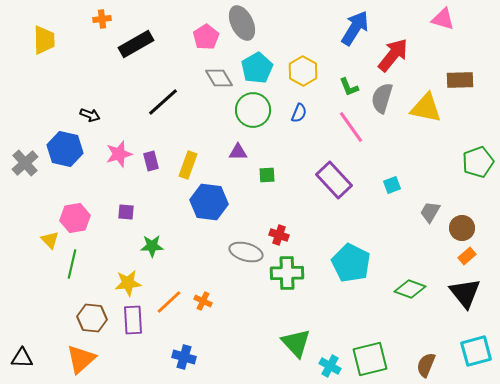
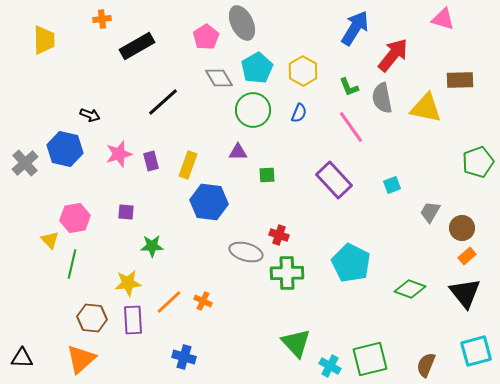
black rectangle at (136, 44): moved 1 px right, 2 px down
gray semicircle at (382, 98): rotated 28 degrees counterclockwise
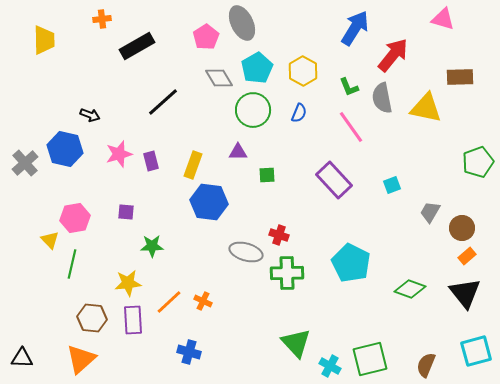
brown rectangle at (460, 80): moved 3 px up
yellow rectangle at (188, 165): moved 5 px right
blue cross at (184, 357): moved 5 px right, 5 px up
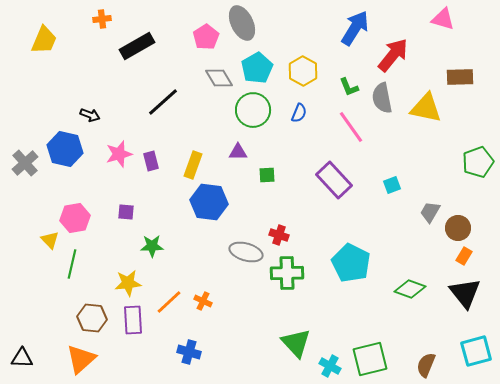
yellow trapezoid at (44, 40): rotated 24 degrees clockwise
brown circle at (462, 228): moved 4 px left
orange rectangle at (467, 256): moved 3 px left; rotated 18 degrees counterclockwise
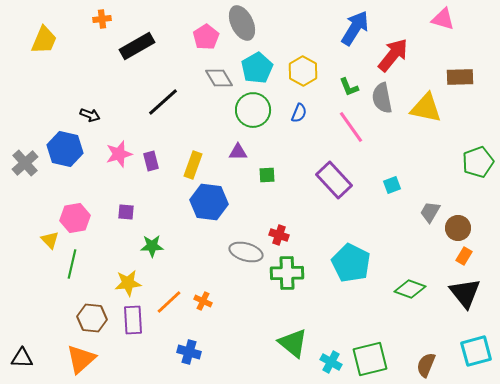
green triangle at (296, 343): moved 3 px left; rotated 8 degrees counterclockwise
cyan cross at (330, 366): moved 1 px right, 4 px up
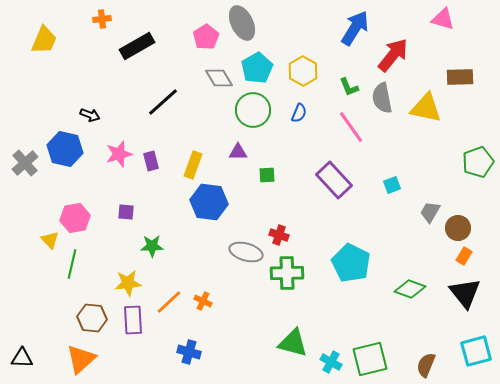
green triangle at (293, 343): rotated 24 degrees counterclockwise
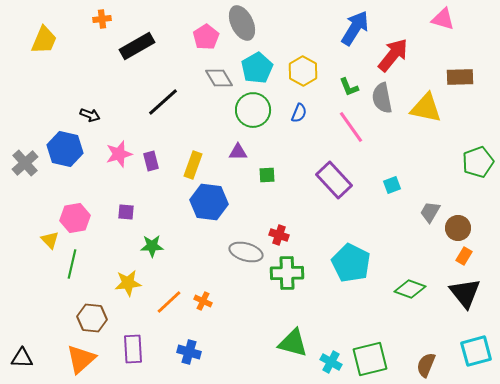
purple rectangle at (133, 320): moved 29 px down
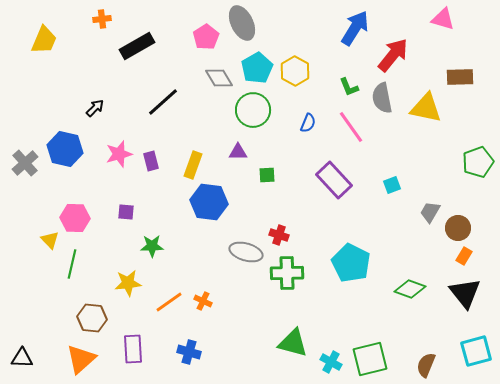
yellow hexagon at (303, 71): moved 8 px left
blue semicircle at (299, 113): moved 9 px right, 10 px down
black arrow at (90, 115): moved 5 px right, 7 px up; rotated 66 degrees counterclockwise
pink hexagon at (75, 218): rotated 12 degrees clockwise
orange line at (169, 302): rotated 8 degrees clockwise
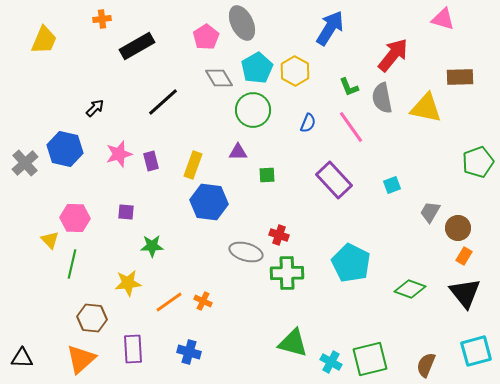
blue arrow at (355, 28): moved 25 px left
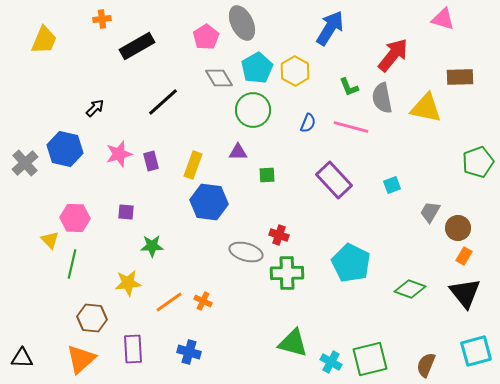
pink line at (351, 127): rotated 40 degrees counterclockwise
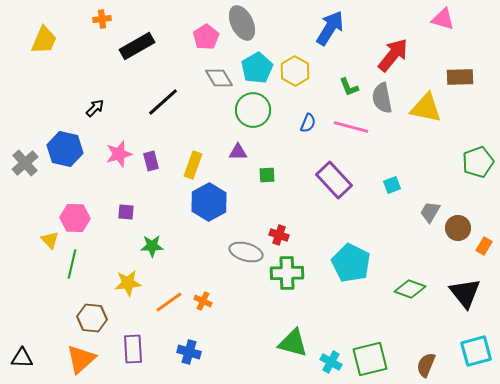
blue hexagon at (209, 202): rotated 24 degrees clockwise
orange rectangle at (464, 256): moved 20 px right, 10 px up
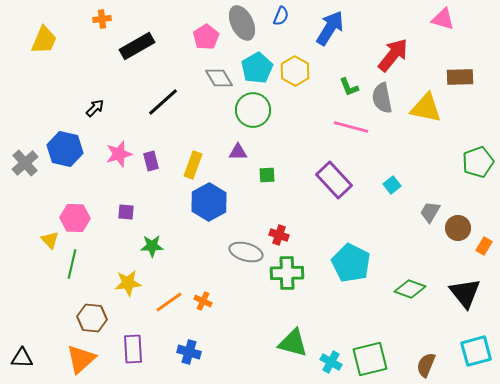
blue semicircle at (308, 123): moved 27 px left, 107 px up
cyan square at (392, 185): rotated 18 degrees counterclockwise
